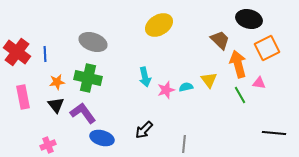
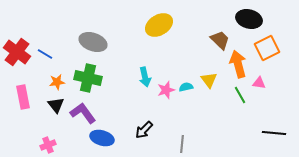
blue line: rotated 56 degrees counterclockwise
gray line: moved 2 px left
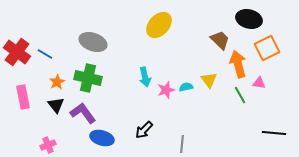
yellow ellipse: rotated 16 degrees counterclockwise
orange star: rotated 21 degrees counterclockwise
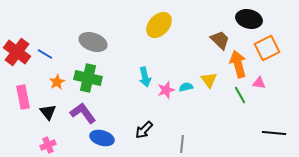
black triangle: moved 8 px left, 7 px down
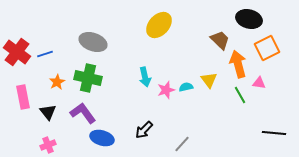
blue line: rotated 49 degrees counterclockwise
gray line: rotated 36 degrees clockwise
